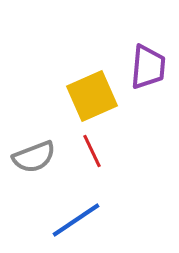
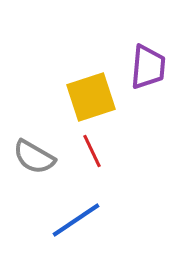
yellow square: moved 1 px left, 1 px down; rotated 6 degrees clockwise
gray semicircle: rotated 51 degrees clockwise
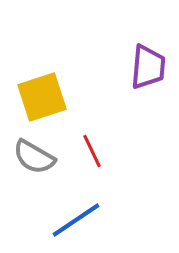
yellow square: moved 49 px left
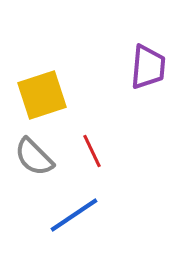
yellow square: moved 2 px up
gray semicircle: rotated 15 degrees clockwise
blue line: moved 2 px left, 5 px up
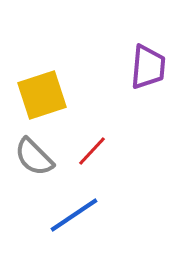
red line: rotated 68 degrees clockwise
